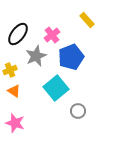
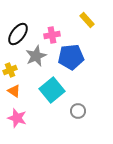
pink cross: rotated 28 degrees clockwise
blue pentagon: rotated 15 degrees clockwise
cyan square: moved 4 px left, 2 px down
pink star: moved 2 px right, 5 px up
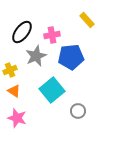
black ellipse: moved 4 px right, 2 px up
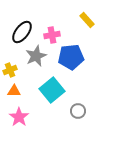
orange triangle: rotated 32 degrees counterclockwise
pink star: moved 2 px right, 1 px up; rotated 18 degrees clockwise
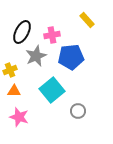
black ellipse: rotated 10 degrees counterclockwise
pink star: rotated 18 degrees counterclockwise
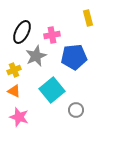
yellow rectangle: moved 1 px right, 2 px up; rotated 28 degrees clockwise
blue pentagon: moved 3 px right
yellow cross: moved 4 px right
orange triangle: rotated 24 degrees clockwise
gray circle: moved 2 px left, 1 px up
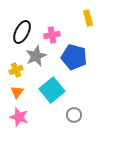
blue pentagon: rotated 20 degrees clockwise
yellow cross: moved 2 px right
orange triangle: moved 3 px right, 1 px down; rotated 40 degrees clockwise
gray circle: moved 2 px left, 5 px down
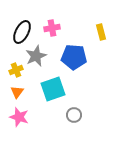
yellow rectangle: moved 13 px right, 14 px down
pink cross: moved 7 px up
blue pentagon: rotated 10 degrees counterclockwise
cyan square: moved 1 px right, 1 px up; rotated 20 degrees clockwise
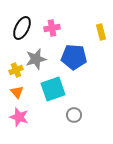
black ellipse: moved 4 px up
gray star: moved 3 px down; rotated 10 degrees clockwise
orange triangle: rotated 16 degrees counterclockwise
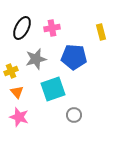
yellow cross: moved 5 px left, 1 px down
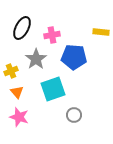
pink cross: moved 7 px down
yellow rectangle: rotated 70 degrees counterclockwise
gray star: rotated 20 degrees counterclockwise
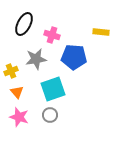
black ellipse: moved 2 px right, 4 px up
pink cross: rotated 28 degrees clockwise
gray star: rotated 25 degrees clockwise
gray circle: moved 24 px left
